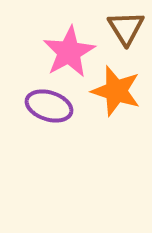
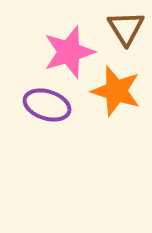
pink star: rotated 12 degrees clockwise
purple ellipse: moved 2 px left, 1 px up
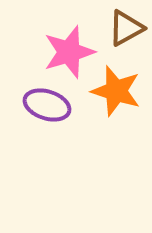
brown triangle: rotated 33 degrees clockwise
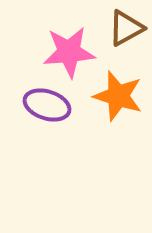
pink star: rotated 12 degrees clockwise
orange star: moved 2 px right, 5 px down
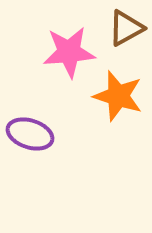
purple ellipse: moved 17 px left, 29 px down
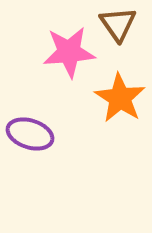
brown triangle: moved 8 px left, 4 px up; rotated 36 degrees counterclockwise
orange star: moved 2 px right, 2 px down; rotated 15 degrees clockwise
